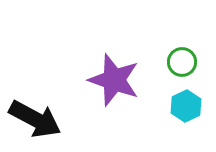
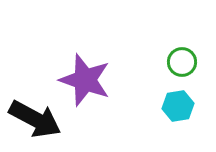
purple star: moved 29 px left
cyan hexagon: moved 8 px left; rotated 16 degrees clockwise
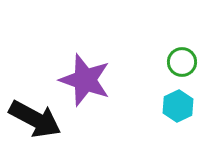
cyan hexagon: rotated 16 degrees counterclockwise
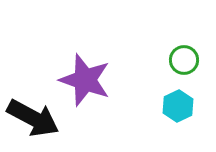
green circle: moved 2 px right, 2 px up
black arrow: moved 2 px left, 1 px up
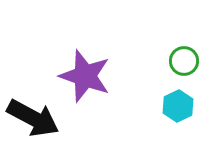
green circle: moved 1 px down
purple star: moved 4 px up
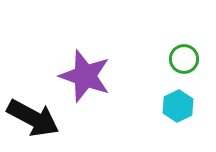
green circle: moved 2 px up
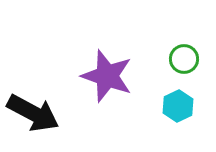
purple star: moved 22 px right
black arrow: moved 5 px up
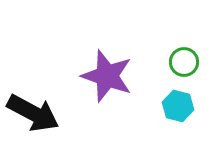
green circle: moved 3 px down
cyan hexagon: rotated 20 degrees counterclockwise
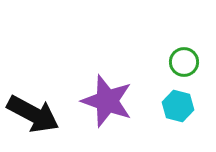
purple star: moved 25 px down
black arrow: moved 1 px down
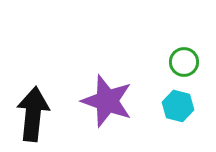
black arrow: rotated 112 degrees counterclockwise
